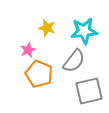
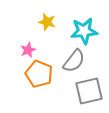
yellow star: moved 6 px up
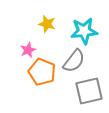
yellow star: moved 2 px down
orange pentagon: moved 3 px right, 2 px up
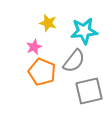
yellow star: moved 1 px right, 1 px up
pink star: moved 6 px right, 3 px up
